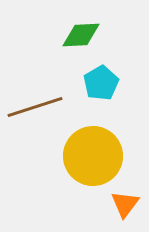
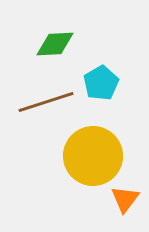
green diamond: moved 26 px left, 9 px down
brown line: moved 11 px right, 5 px up
orange triangle: moved 5 px up
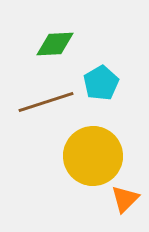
orange triangle: rotated 8 degrees clockwise
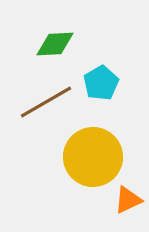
brown line: rotated 12 degrees counterclockwise
yellow circle: moved 1 px down
orange triangle: moved 3 px right, 1 px down; rotated 20 degrees clockwise
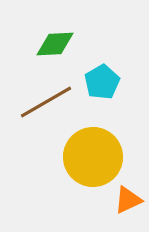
cyan pentagon: moved 1 px right, 1 px up
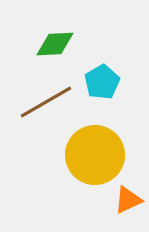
yellow circle: moved 2 px right, 2 px up
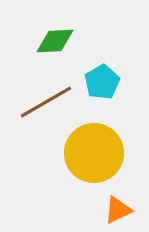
green diamond: moved 3 px up
yellow circle: moved 1 px left, 2 px up
orange triangle: moved 10 px left, 10 px down
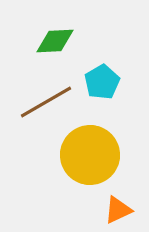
yellow circle: moved 4 px left, 2 px down
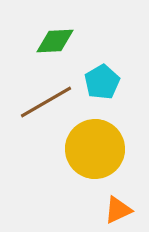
yellow circle: moved 5 px right, 6 px up
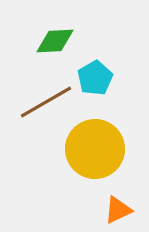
cyan pentagon: moved 7 px left, 4 px up
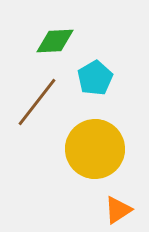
brown line: moved 9 px left; rotated 22 degrees counterclockwise
orange triangle: rotated 8 degrees counterclockwise
